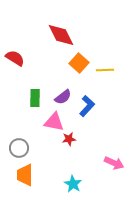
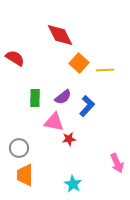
red diamond: moved 1 px left
pink arrow: moved 3 px right; rotated 42 degrees clockwise
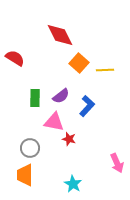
purple semicircle: moved 2 px left, 1 px up
red star: rotated 24 degrees clockwise
gray circle: moved 11 px right
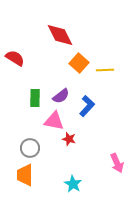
pink triangle: moved 1 px up
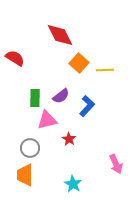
pink triangle: moved 7 px left, 1 px up; rotated 25 degrees counterclockwise
red star: rotated 16 degrees clockwise
pink arrow: moved 1 px left, 1 px down
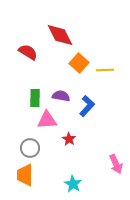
red semicircle: moved 13 px right, 6 px up
purple semicircle: rotated 132 degrees counterclockwise
pink triangle: rotated 10 degrees clockwise
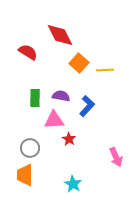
pink triangle: moved 7 px right
pink arrow: moved 7 px up
